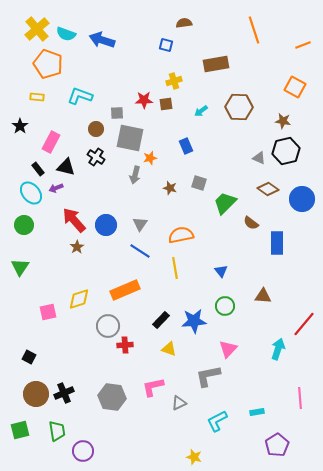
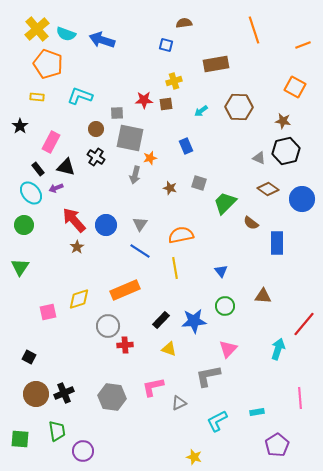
green square at (20, 430): moved 9 px down; rotated 18 degrees clockwise
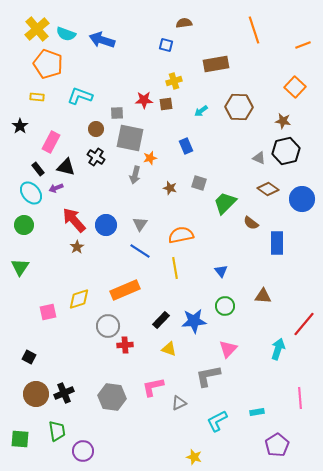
orange square at (295, 87): rotated 15 degrees clockwise
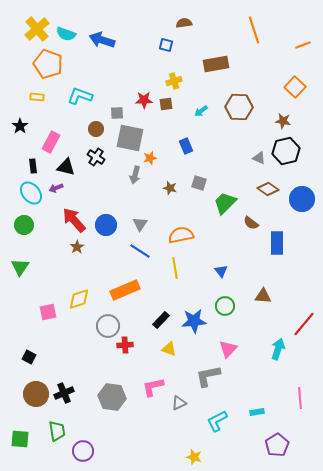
black rectangle at (38, 169): moved 5 px left, 3 px up; rotated 32 degrees clockwise
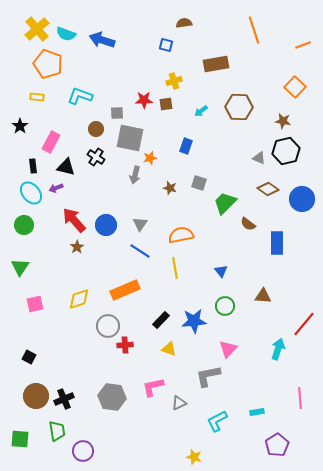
blue rectangle at (186, 146): rotated 42 degrees clockwise
brown semicircle at (251, 223): moved 3 px left, 1 px down
pink square at (48, 312): moved 13 px left, 8 px up
black cross at (64, 393): moved 6 px down
brown circle at (36, 394): moved 2 px down
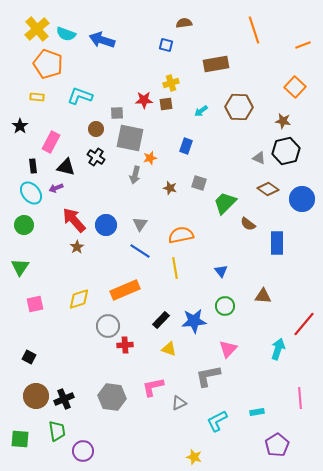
yellow cross at (174, 81): moved 3 px left, 2 px down
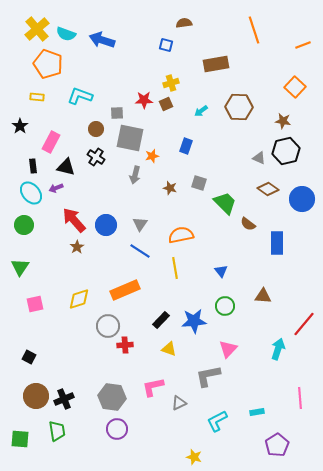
brown square at (166, 104): rotated 16 degrees counterclockwise
orange star at (150, 158): moved 2 px right, 2 px up
green trapezoid at (225, 203): rotated 90 degrees clockwise
purple circle at (83, 451): moved 34 px right, 22 px up
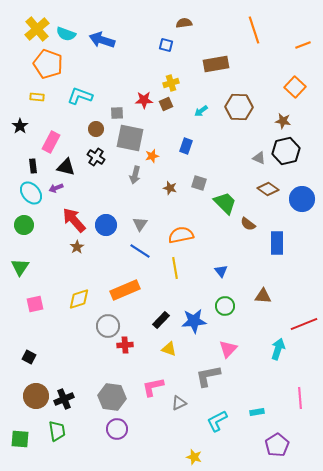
red line at (304, 324): rotated 28 degrees clockwise
